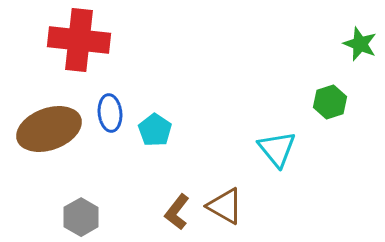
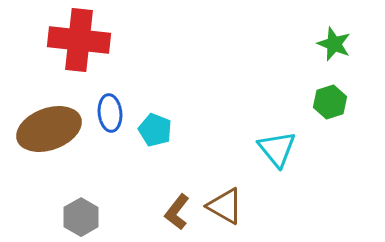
green star: moved 26 px left
cyan pentagon: rotated 12 degrees counterclockwise
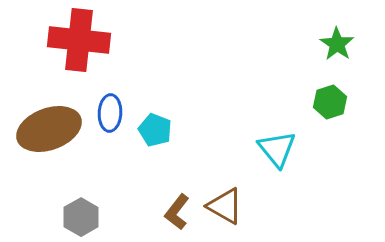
green star: moved 3 px right; rotated 12 degrees clockwise
blue ellipse: rotated 9 degrees clockwise
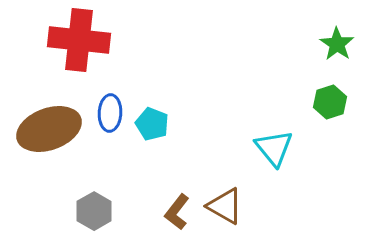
cyan pentagon: moved 3 px left, 6 px up
cyan triangle: moved 3 px left, 1 px up
gray hexagon: moved 13 px right, 6 px up
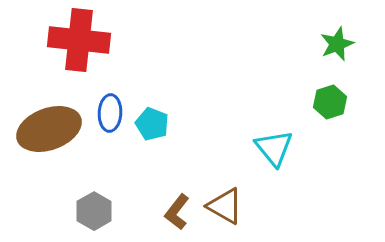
green star: rotated 16 degrees clockwise
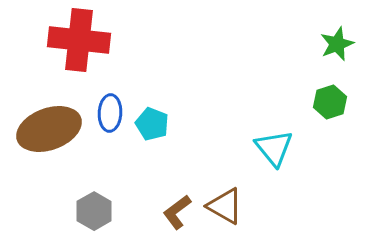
brown L-shape: rotated 15 degrees clockwise
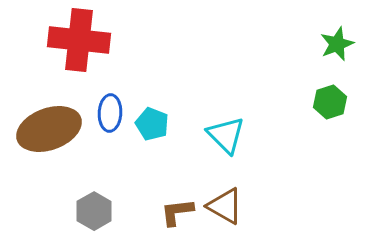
cyan triangle: moved 48 px left, 13 px up; rotated 6 degrees counterclockwise
brown L-shape: rotated 30 degrees clockwise
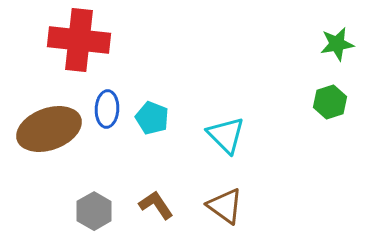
green star: rotated 12 degrees clockwise
blue ellipse: moved 3 px left, 4 px up
cyan pentagon: moved 6 px up
brown triangle: rotated 6 degrees clockwise
brown L-shape: moved 21 px left, 7 px up; rotated 63 degrees clockwise
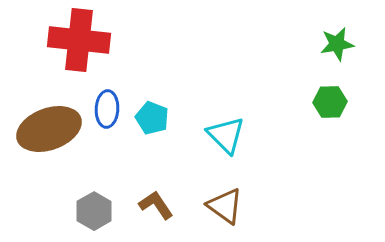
green hexagon: rotated 16 degrees clockwise
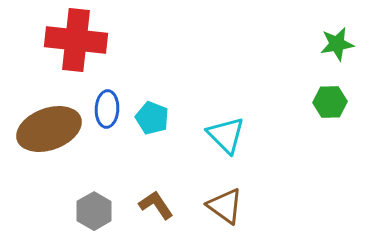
red cross: moved 3 px left
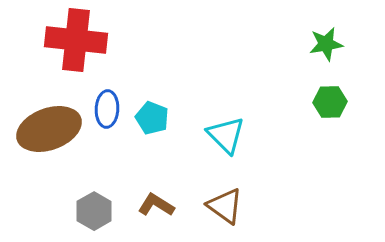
green star: moved 11 px left
brown L-shape: rotated 24 degrees counterclockwise
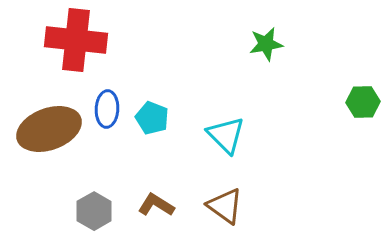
green star: moved 60 px left
green hexagon: moved 33 px right
